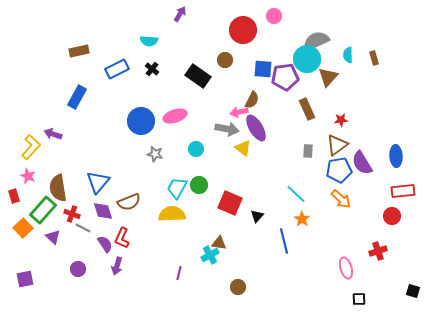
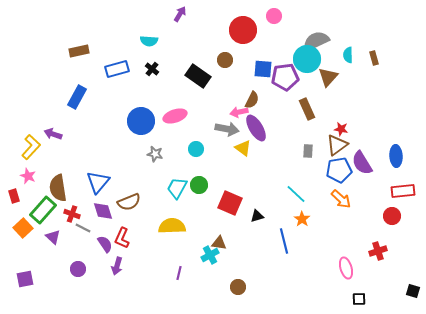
blue rectangle at (117, 69): rotated 10 degrees clockwise
red star at (341, 120): moved 9 px down; rotated 16 degrees clockwise
yellow semicircle at (172, 214): moved 12 px down
black triangle at (257, 216): rotated 32 degrees clockwise
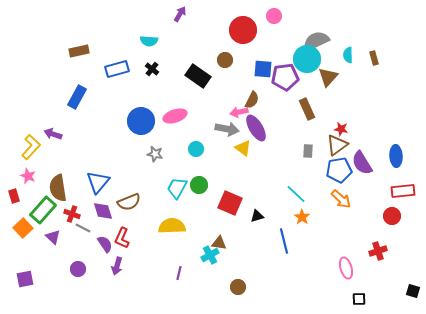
orange star at (302, 219): moved 2 px up
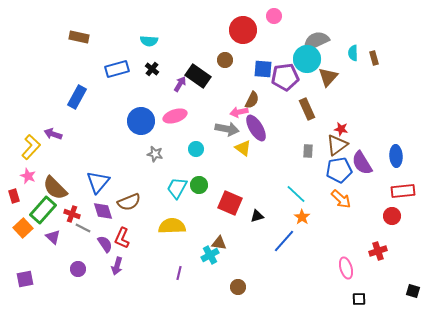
purple arrow at (180, 14): moved 70 px down
brown rectangle at (79, 51): moved 14 px up; rotated 24 degrees clockwise
cyan semicircle at (348, 55): moved 5 px right, 2 px up
brown semicircle at (58, 188): moved 3 px left; rotated 36 degrees counterclockwise
blue line at (284, 241): rotated 55 degrees clockwise
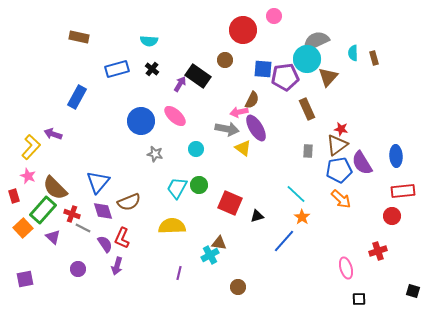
pink ellipse at (175, 116): rotated 60 degrees clockwise
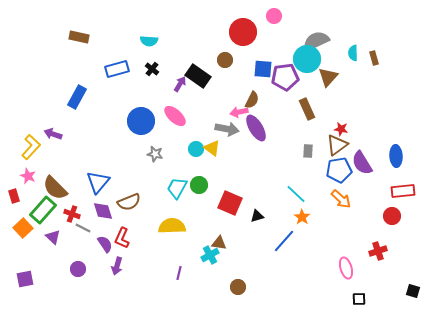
red circle at (243, 30): moved 2 px down
yellow triangle at (243, 148): moved 31 px left
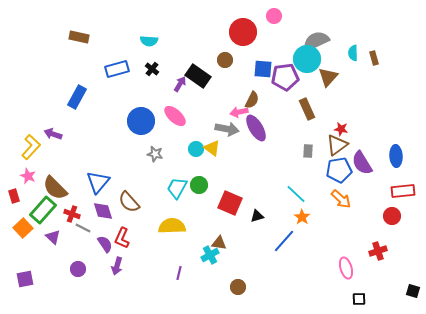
brown semicircle at (129, 202): rotated 70 degrees clockwise
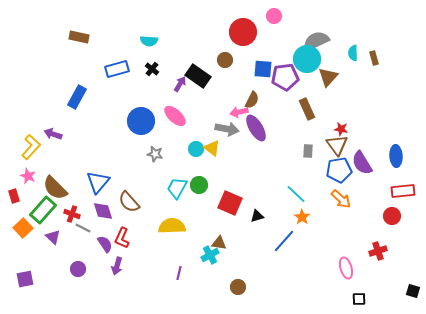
brown triangle at (337, 145): rotated 30 degrees counterclockwise
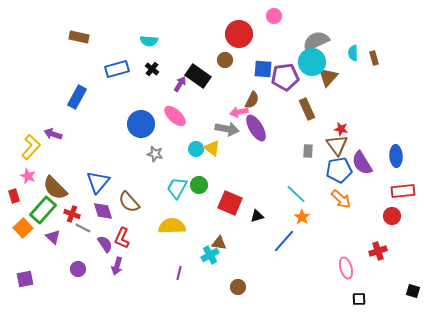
red circle at (243, 32): moved 4 px left, 2 px down
cyan circle at (307, 59): moved 5 px right, 3 px down
blue circle at (141, 121): moved 3 px down
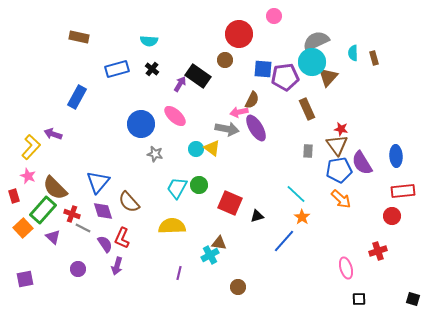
black square at (413, 291): moved 8 px down
